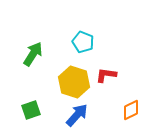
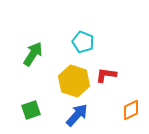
yellow hexagon: moved 1 px up
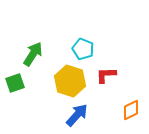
cyan pentagon: moved 7 px down
red L-shape: rotated 10 degrees counterclockwise
yellow hexagon: moved 4 px left
green square: moved 16 px left, 27 px up
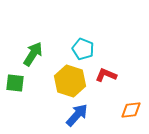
red L-shape: rotated 25 degrees clockwise
green square: rotated 24 degrees clockwise
orange diamond: rotated 20 degrees clockwise
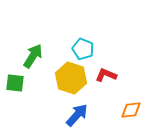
green arrow: moved 2 px down
yellow hexagon: moved 1 px right, 3 px up
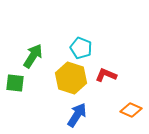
cyan pentagon: moved 2 px left, 1 px up
orange diamond: rotated 30 degrees clockwise
blue arrow: rotated 10 degrees counterclockwise
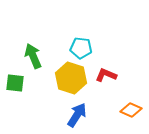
cyan pentagon: rotated 15 degrees counterclockwise
green arrow: rotated 55 degrees counterclockwise
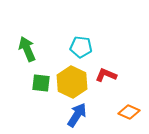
cyan pentagon: moved 1 px up
green arrow: moved 6 px left, 7 px up
yellow hexagon: moved 1 px right, 4 px down; rotated 8 degrees clockwise
green square: moved 26 px right
orange diamond: moved 2 px left, 2 px down
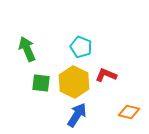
cyan pentagon: rotated 15 degrees clockwise
yellow hexagon: moved 2 px right
orange diamond: rotated 10 degrees counterclockwise
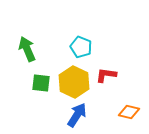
red L-shape: rotated 15 degrees counterclockwise
